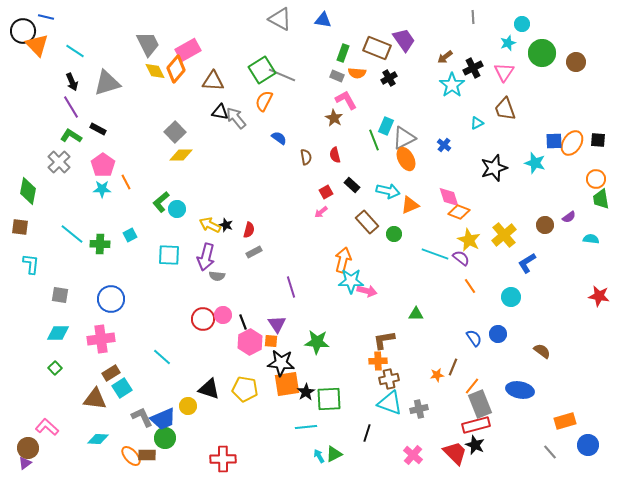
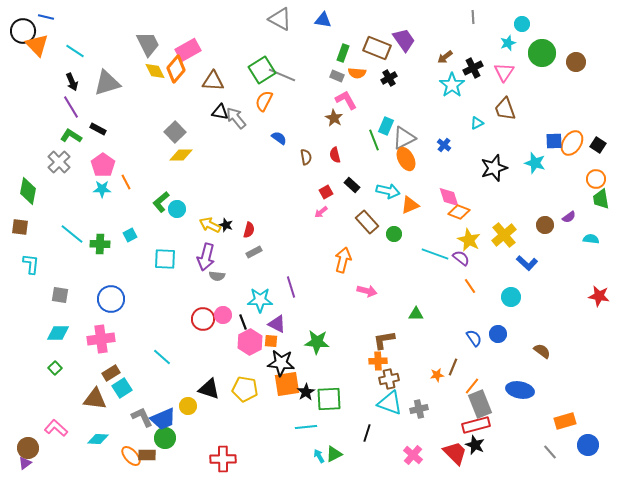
black square at (598, 140): moved 5 px down; rotated 28 degrees clockwise
cyan square at (169, 255): moved 4 px left, 4 px down
blue L-shape at (527, 263): rotated 105 degrees counterclockwise
cyan star at (351, 281): moved 91 px left, 19 px down
purple triangle at (277, 324): rotated 30 degrees counterclockwise
pink L-shape at (47, 427): moved 9 px right, 1 px down
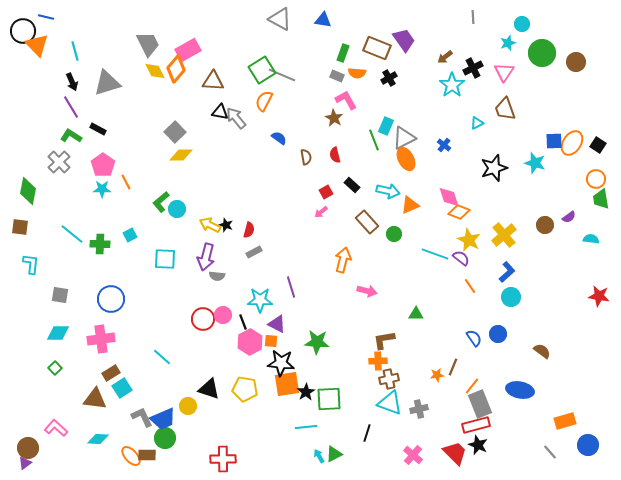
cyan line at (75, 51): rotated 42 degrees clockwise
blue L-shape at (527, 263): moved 20 px left, 9 px down; rotated 85 degrees counterclockwise
black star at (475, 445): moved 3 px right
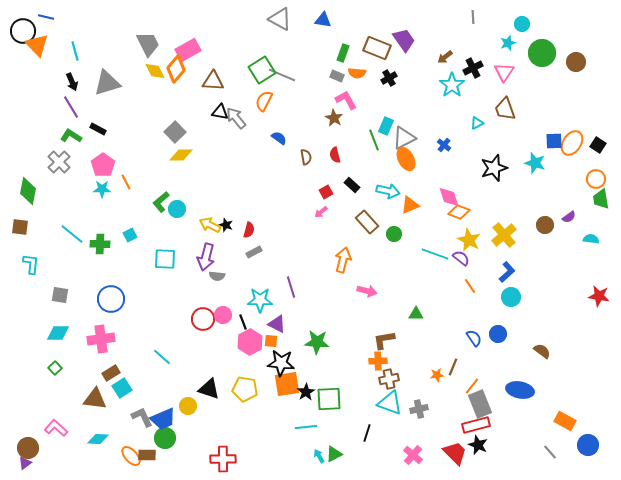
orange rectangle at (565, 421): rotated 45 degrees clockwise
